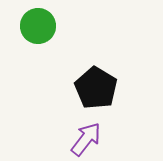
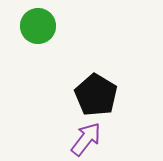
black pentagon: moved 7 px down
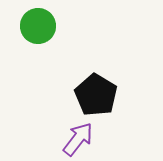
purple arrow: moved 8 px left
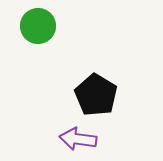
purple arrow: rotated 120 degrees counterclockwise
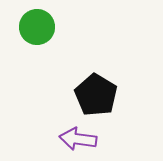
green circle: moved 1 px left, 1 px down
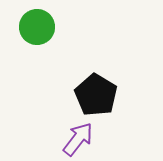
purple arrow: rotated 120 degrees clockwise
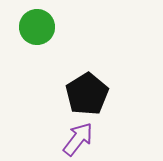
black pentagon: moved 9 px left, 1 px up; rotated 9 degrees clockwise
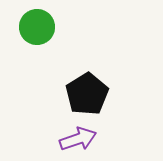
purple arrow: rotated 33 degrees clockwise
